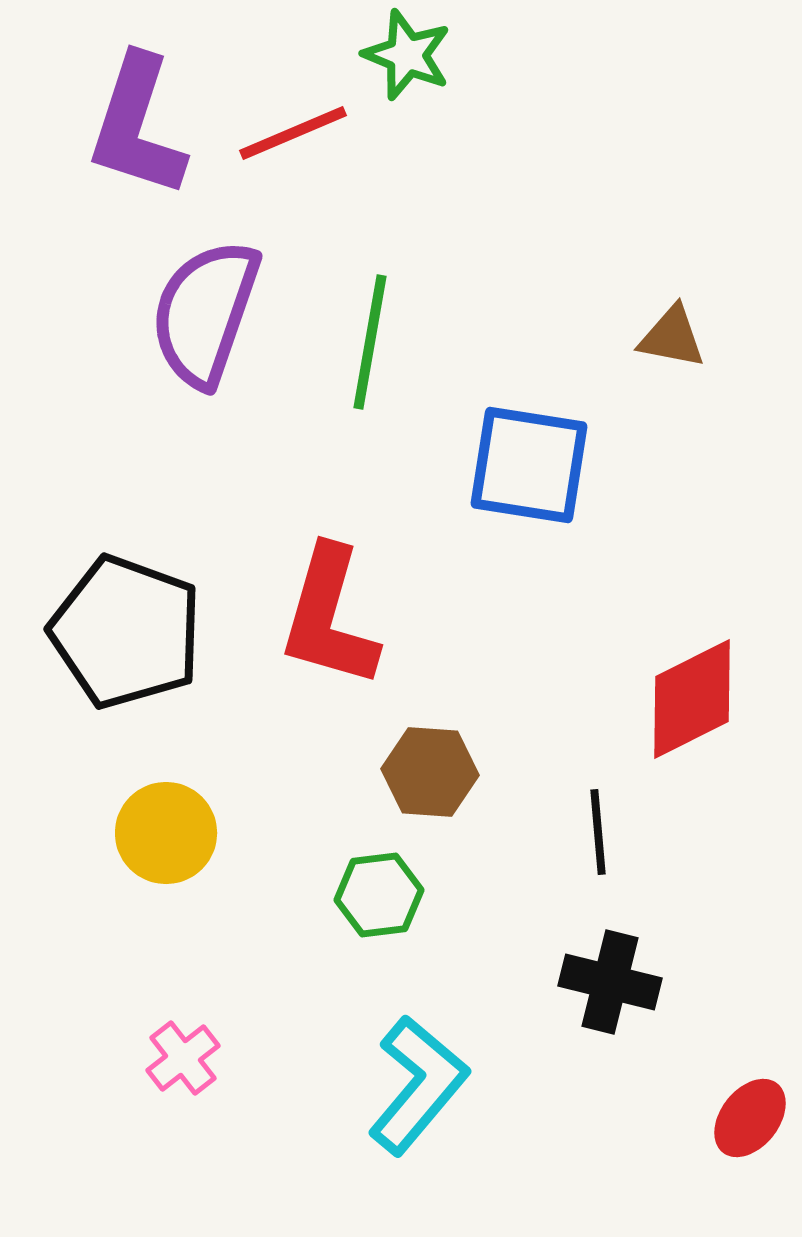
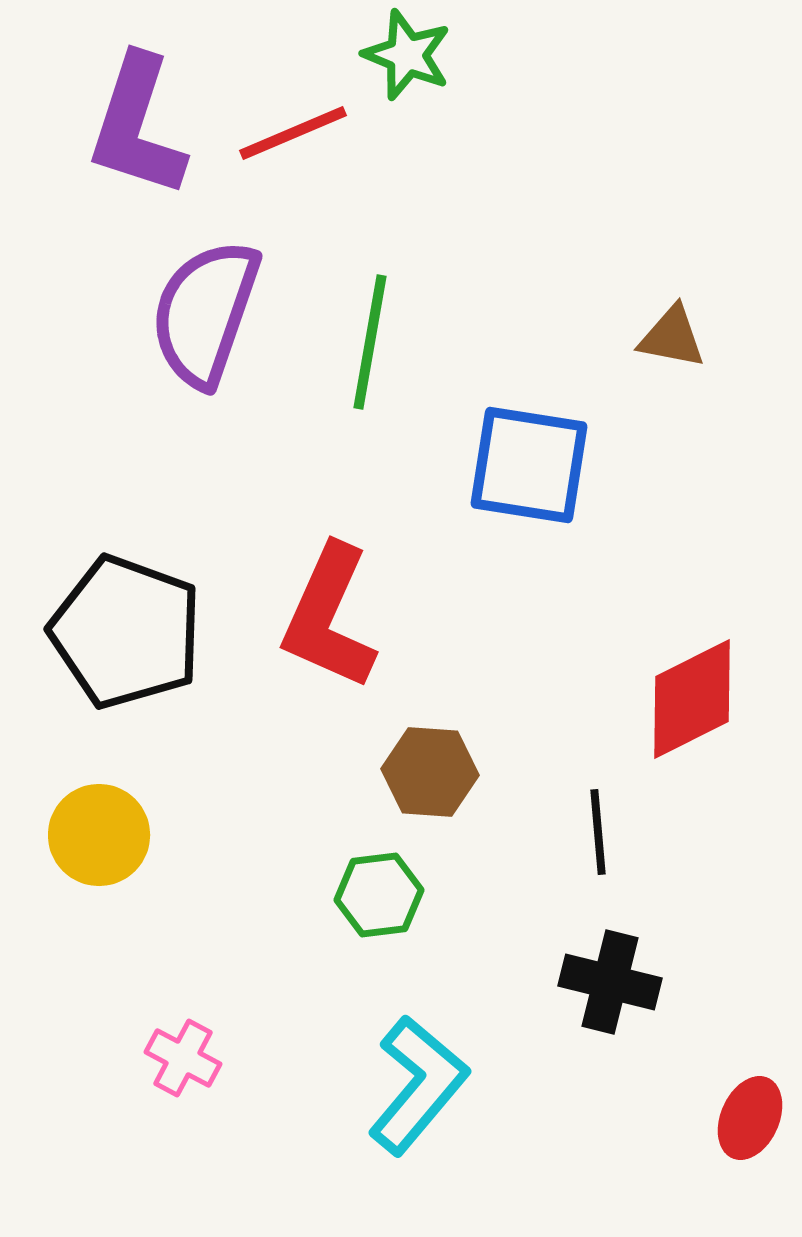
red L-shape: rotated 8 degrees clockwise
yellow circle: moved 67 px left, 2 px down
pink cross: rotated 24 degrees counterclockwise
red ellipse: rotated 14 degrees counterclockwise
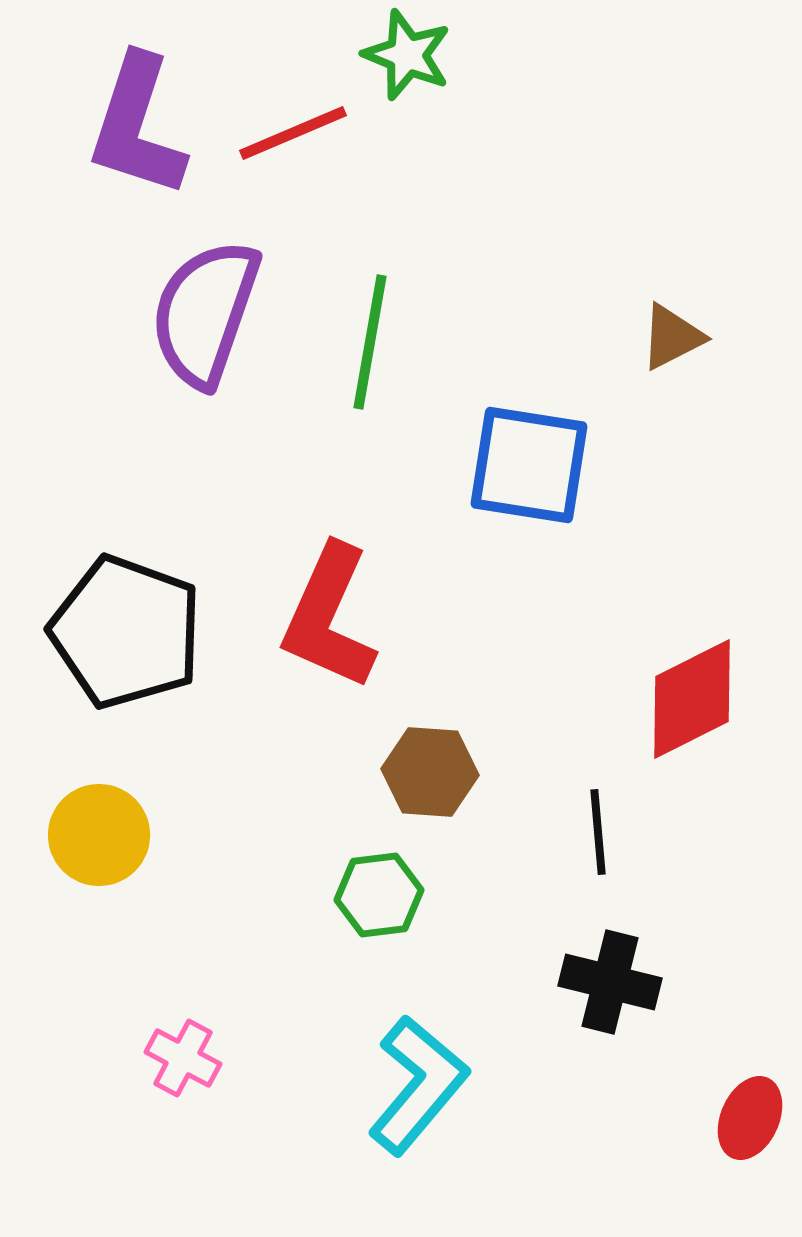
brown triangle: rotated 38 degrees counterclockwise
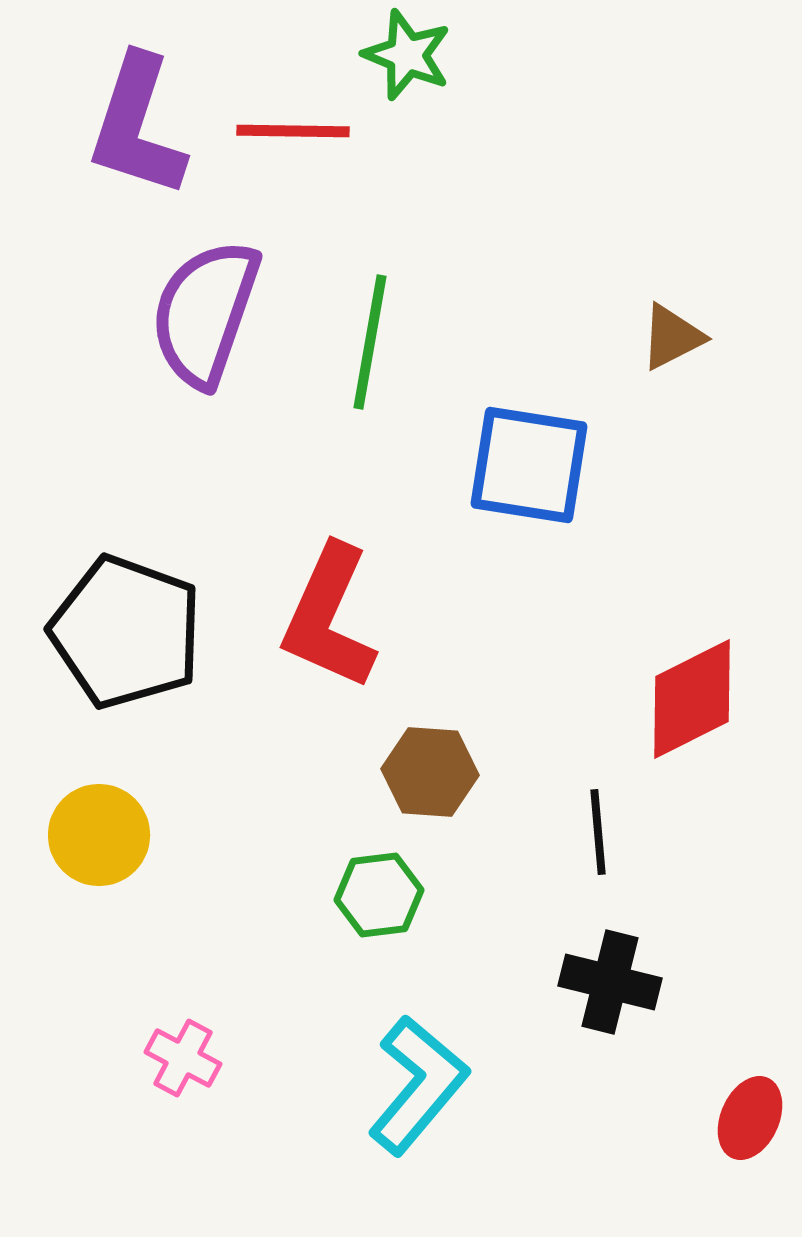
red line: moved 2 px up; rotated 24 degrees clockwise
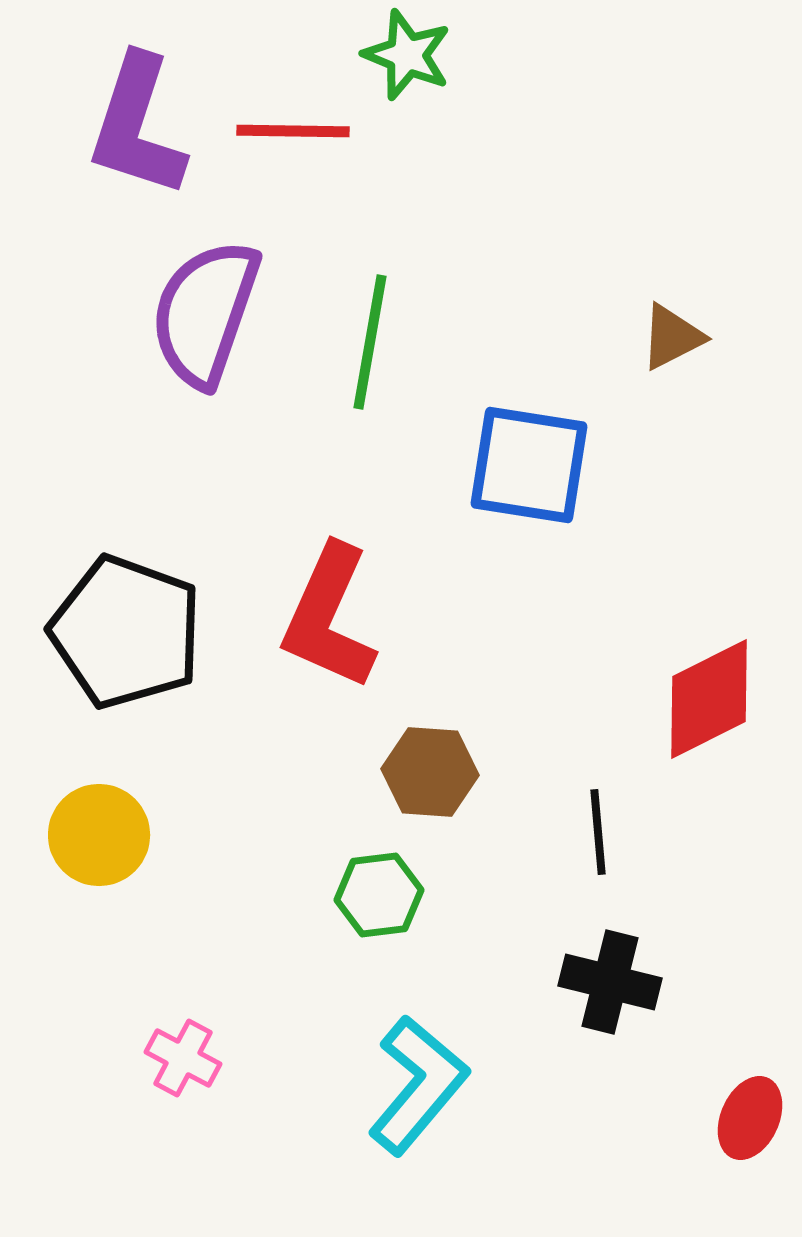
red diamond: moved 17 px right
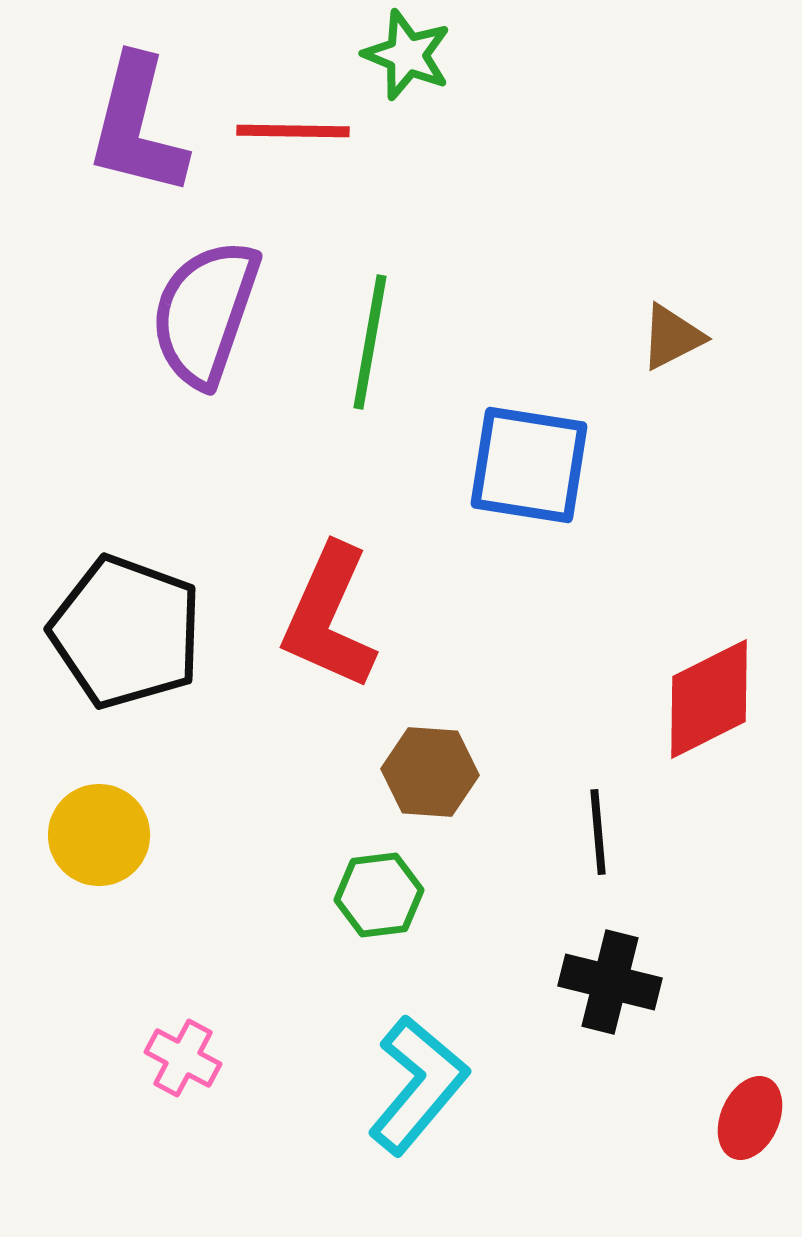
purple L-shape: rotated 4 degrees counterclockwise
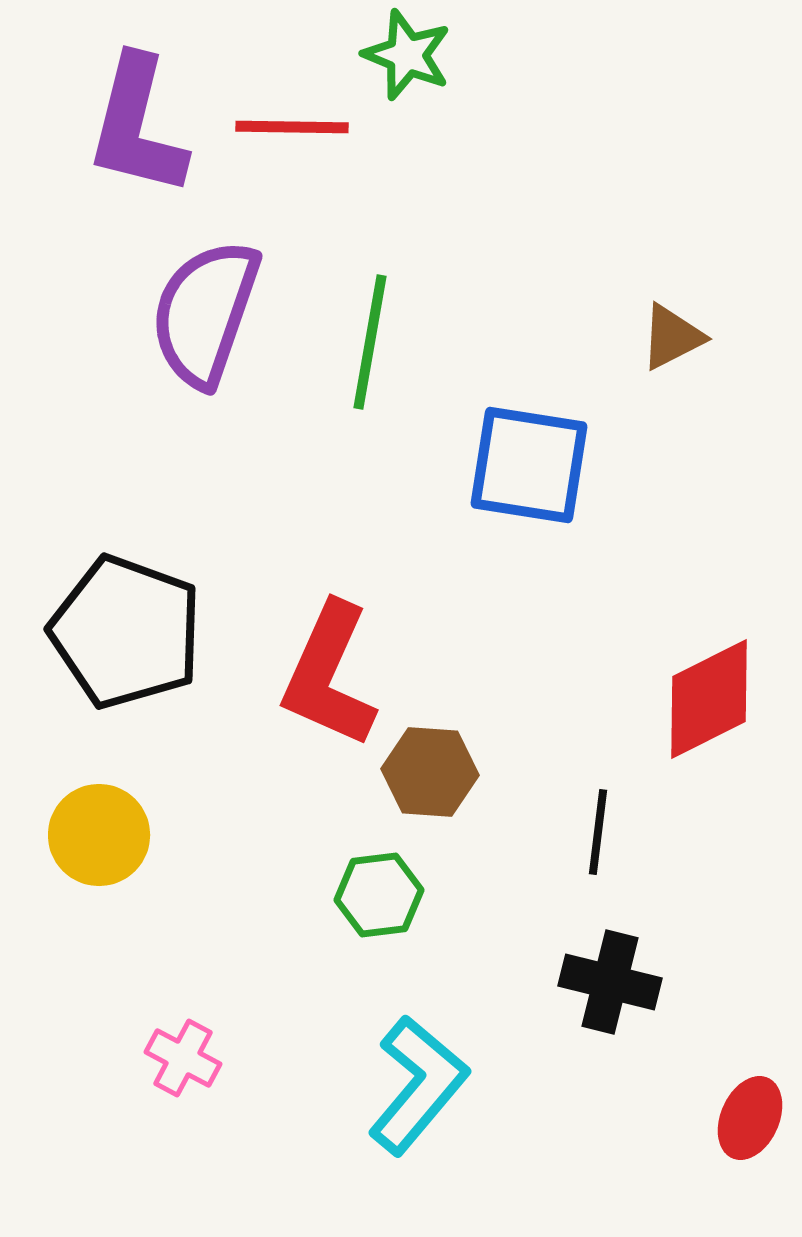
red line: moved 1 px left, 4 px up
red L-shape: moved 58 px down
black line: rotated 12 degrees clockwise
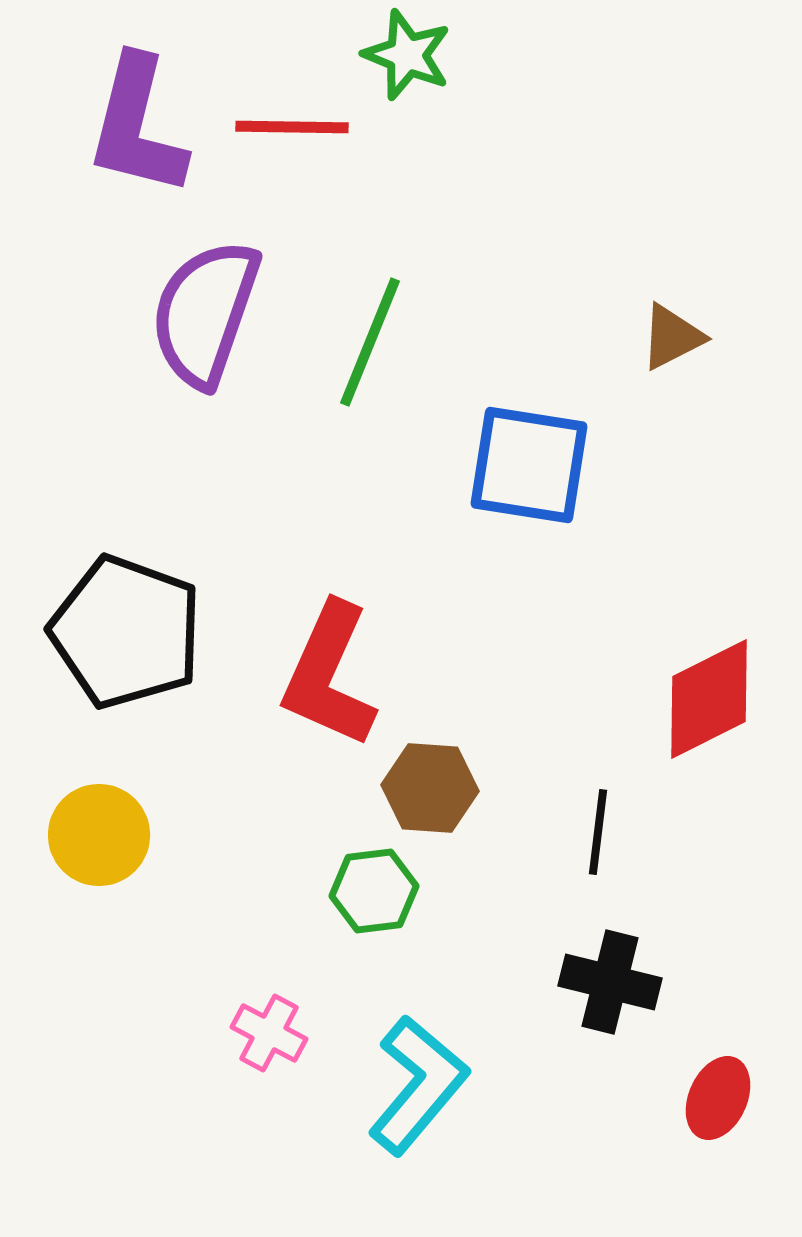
green line: rotated 12 degrees clockwise
brown hexagon: moved 16 px down
green hexagon: moved 5 px left, 4 px up
pink cross: moved 86 px right, 25 px up
red ellipse: moved 32 px left, 20 px up
